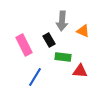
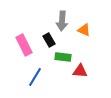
orange triangle: moved 1 px right, 1 px up
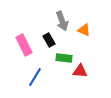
gray arrow: rotated 24 degrees counterclockwise
green rectangle: moved 1 px right, 1 px down
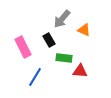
gray arrow: moved 2 px up; rotated 60 degrees clockwise
pink rectangle: moved 1 px left, 2 px down
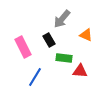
orange triangle: moved 2 px right, 5 px down
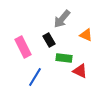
red triangle: rotated 21 degrees clockwise
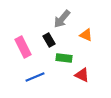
red triangle: moved 2 px right, 4 px down
blue line: rotated 36 degrees clockwise
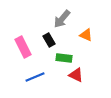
red triangle: moved 6 px left
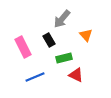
orange triangle: rotated 24 degrees clockwise
green rectangle: rotated 21 degrees counterclockwise
